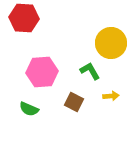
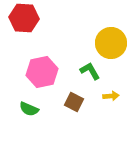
pink hexagon: rotated 8 degrees counterclockwise
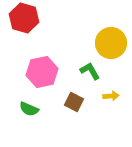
red hexagon: rotated 12 degrees clockwise
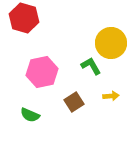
green L-shape: moved 1 px right, 5 px up
brown square: rotated 30 degrees clockwise
green semicircle: moved 1 px right, 6 px down
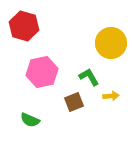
red hexagon: moved 8 px down
green L-shape: moved 2 px left, 11 px down
brown square: rotated 12 degrees clockwise
green semicircle: moved 5 px down
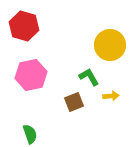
yellow circle: moved 1 px left, 2 px down
pink hexagon: moved 11 px left, 3 px down
green semicircle: moved 14 px down; rotated 132 degrees counterclockwise
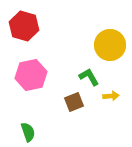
green semicircle: moved 2 px left, 2 px up
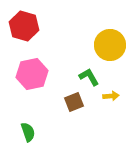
pink hexagon: moved 1 px right, 1 px up
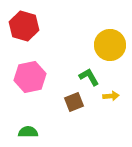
pink hexagon: moved 2 px left, 3 px down
green semicircle: rotated 72 degrees counterclockwise
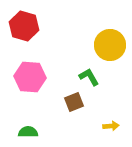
pink hexagon: rotated 16 degrees clockwise
yellow arrow: moved 30 px down
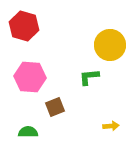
green L-shape: rotated 65 degrees counterclockwise
brown square: moved 19 px left, 5 px down
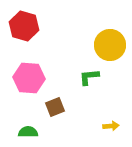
pink hexagon: moved 1 px left, 1 px down
